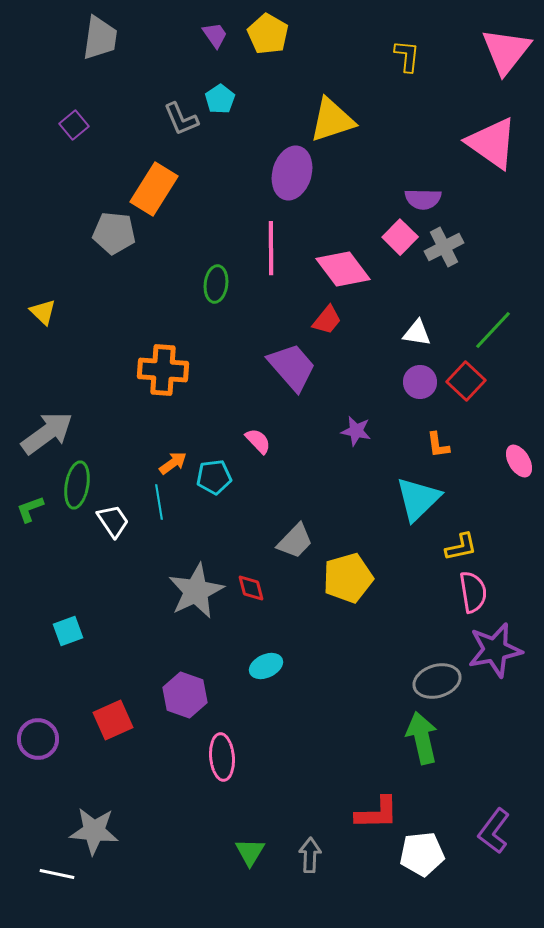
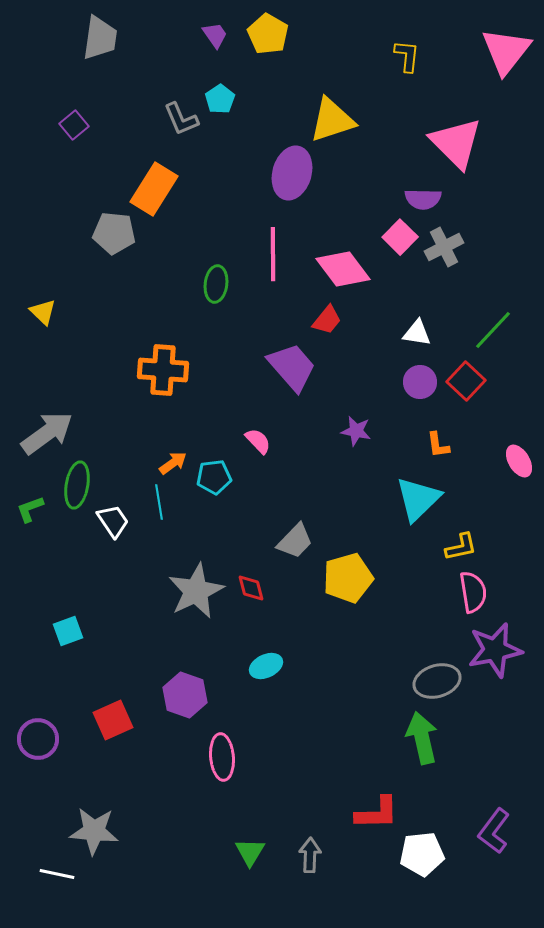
pink triangle at (492, 143): moved 36 px left; rotated 10 degrees clockwise
pink line at (271, 248): moved 2 px right, 6 px down
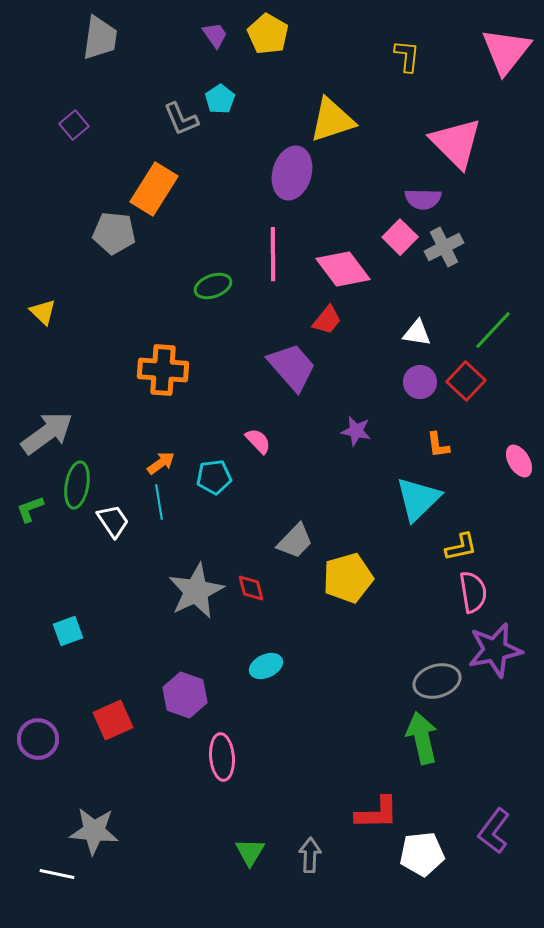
green ellipse at (216, 284): moved 3 px left, 2 px down; rotated 63 degrees clockwise
orange arrow at (173, 463): moved 12 px left
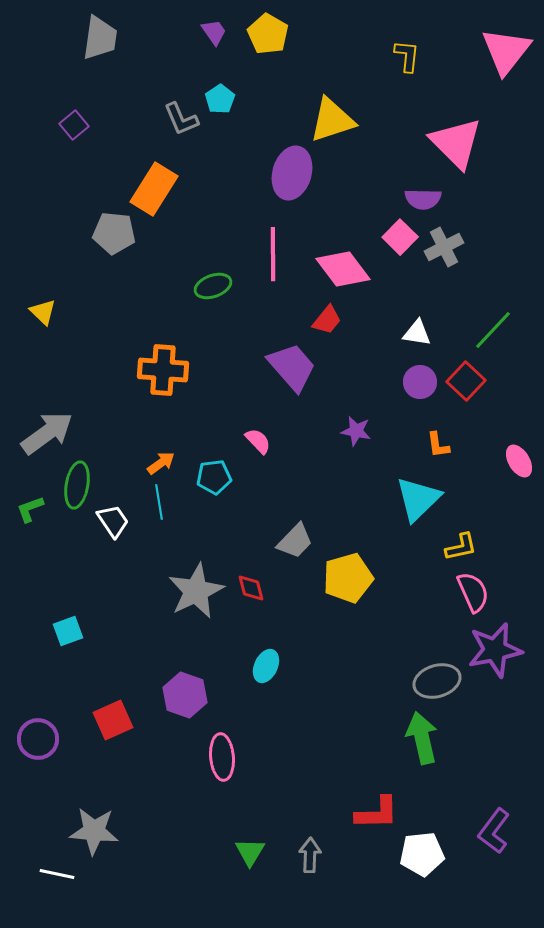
purple trapezoid at (215, 35): moved 1 px left, 3 px up
pink semicircle at (473, 592): rotated 15 degrees counterclockwise
cyan ellipse at (266, 666): rotated 40 degrees counterclockwise
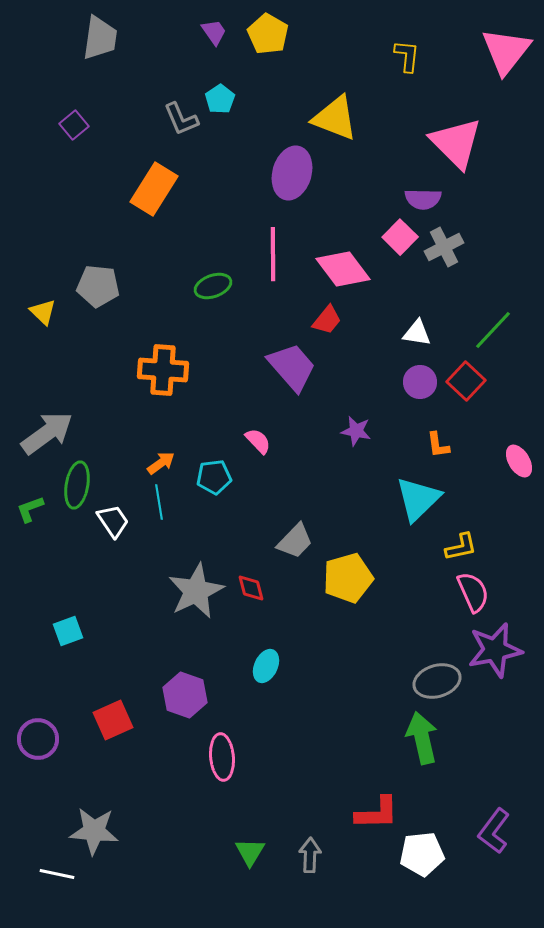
yellow triangle at (332, 120): moved 3 px right, 2 px up; rotated 39 degrees clockwise
gray pentagon at (114, 233): moved 16 px left, 53 px down
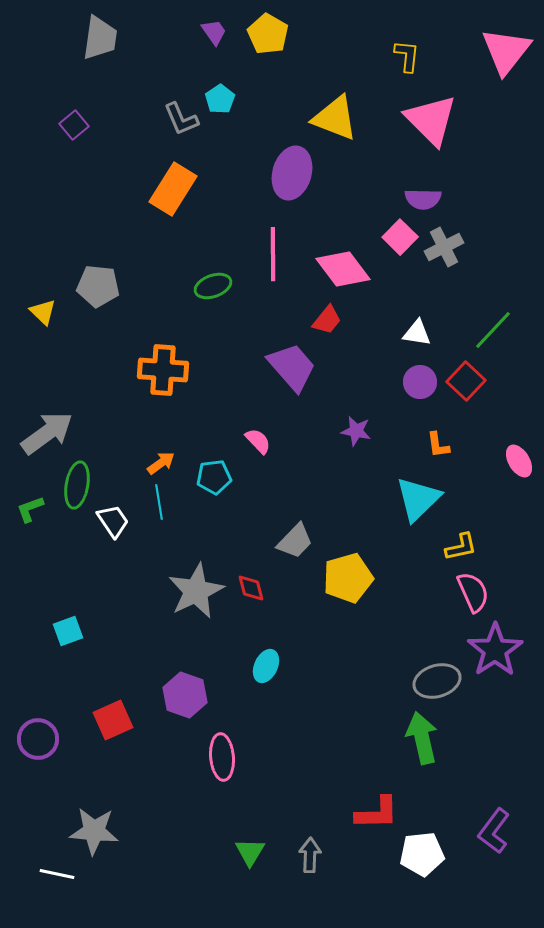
pink triangle at (456, 143): moved 25 px left, 23 px up
orange rectangle at (154, 189): moved 19 px right
purple star at (495, 650): rotated 22 degrees counterclockwise
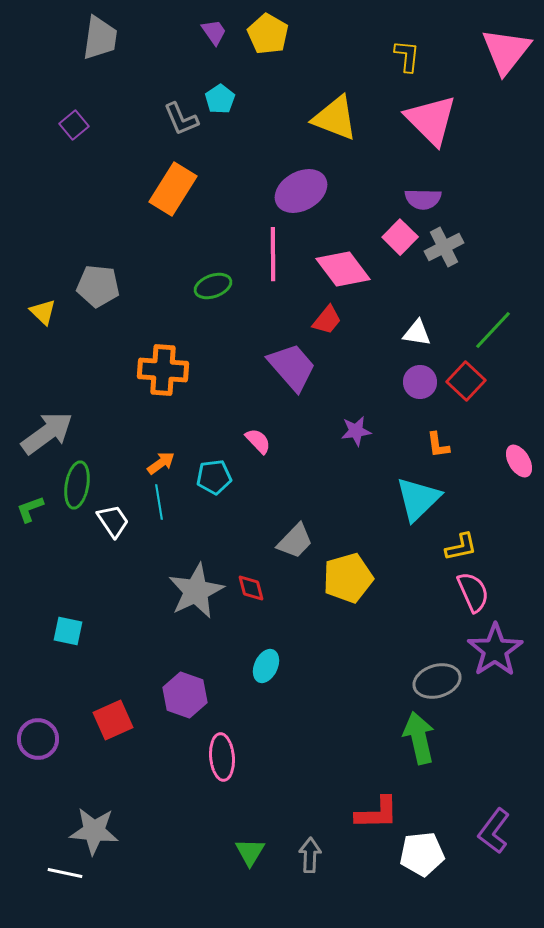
purple ellipse at (292, 173): moved 9 px right, 18 px down; rotated 45 degrees clockwise
purple star at (356, 431): rotated 20 degrees counterclockwise
cyan square at (68, 631): rotated 32 degrees clockwise
green arrow at (422, 738): moved 3 px left
white line at (57, 874): moved 8 px right, 1 px up
